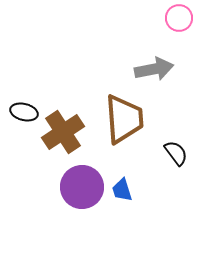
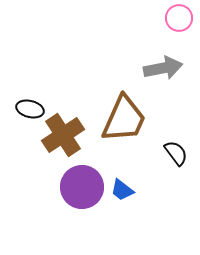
gray arrow: moved 9 px right, 1 px up
black ellipse: moved 6 px right, 3 px up
brown trapezoid: rotated 28 degrees clockwise
brown cross: moved 3 px down
blue trapezoid: rotated 35 degrees counterclockwise
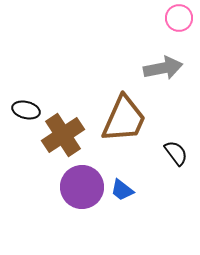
black ellipse: moved 4 px left, 1 px down
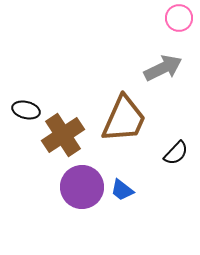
gray arrow: rotated 15 degrees counterclockwise
black semicircle: rotated 80 degrees clockwise
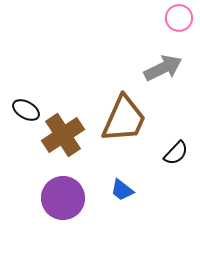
black ellipse: rotated 16 degrees clockwise
purple circle: moved 19 px left, 11 px down
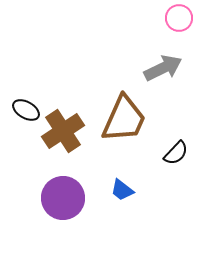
brown cross: moved 4 px up
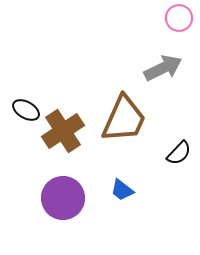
black semicircle: moved 3 px right
